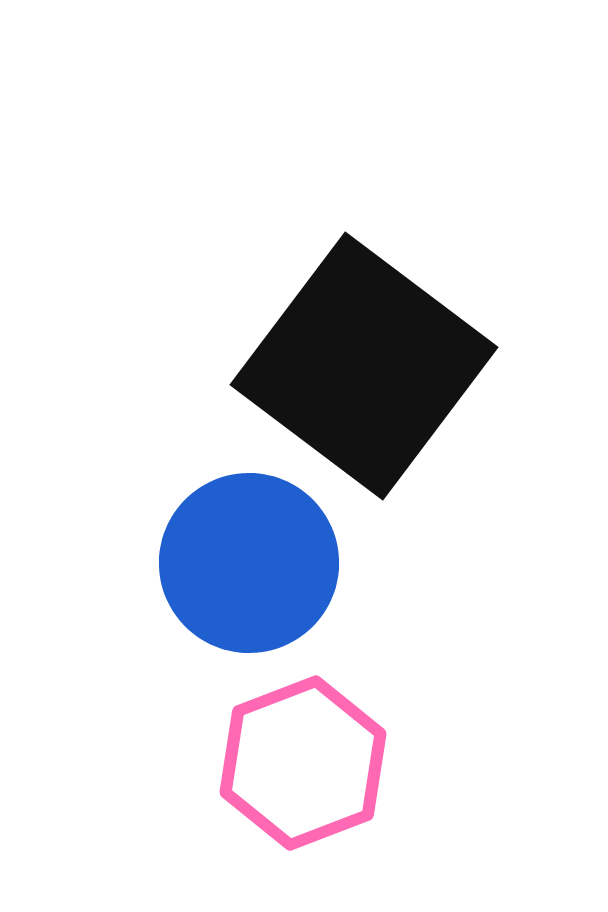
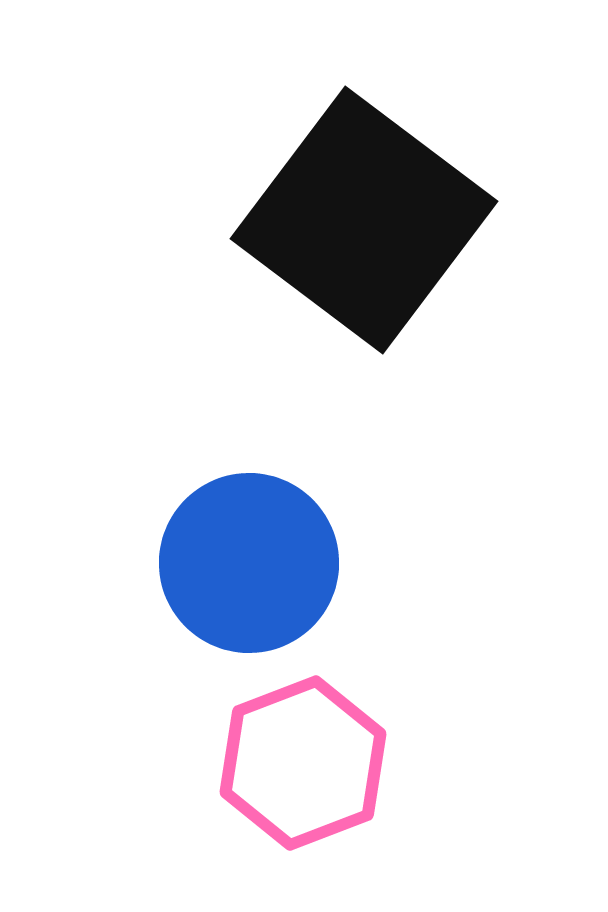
black square: moved 146 px up
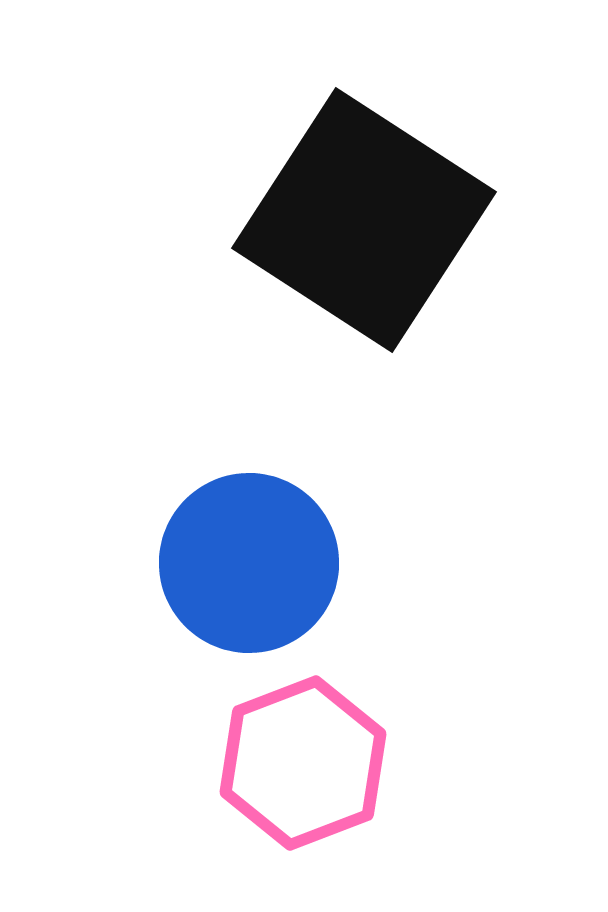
black square: rotated 4 degrees counterclockwise
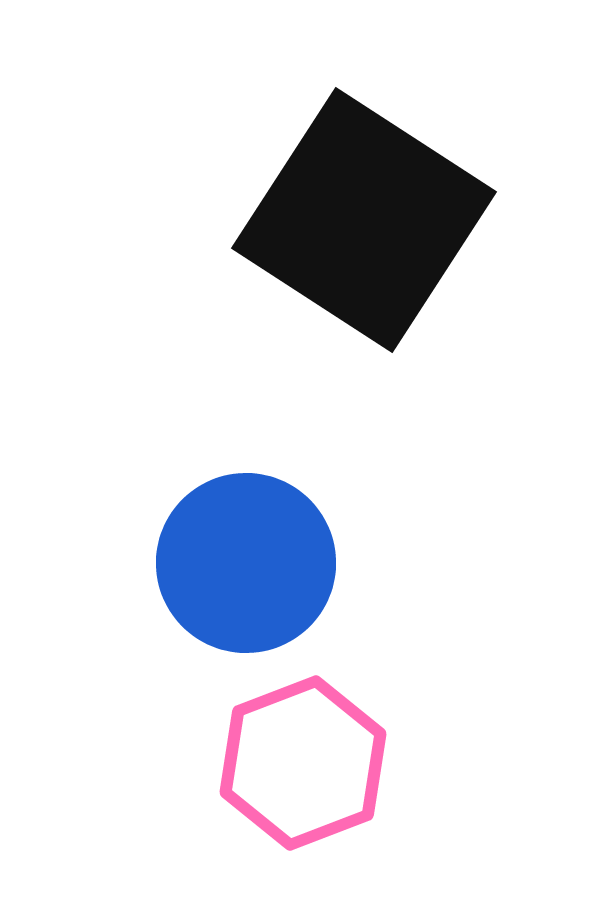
blue circle: moved 3 px left
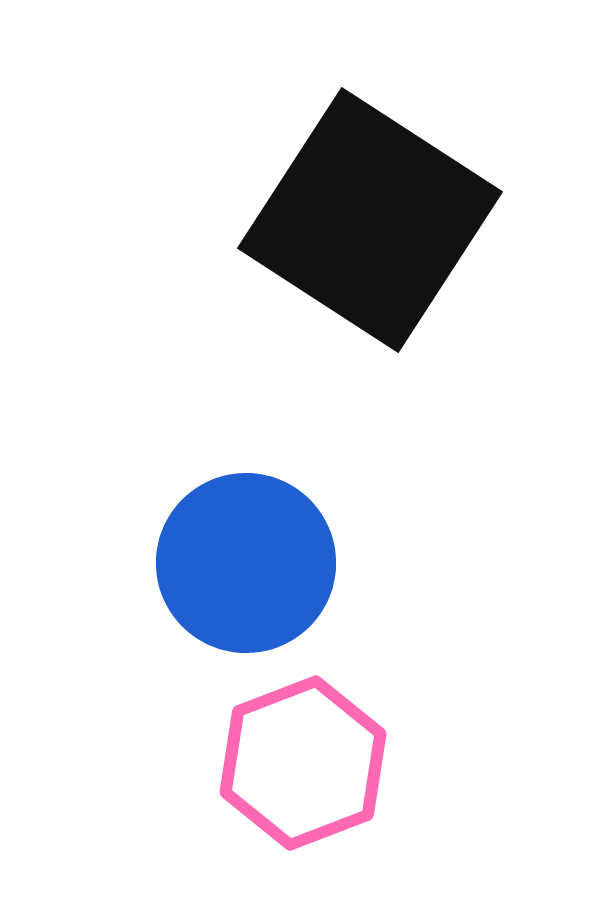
black square: moved 6 px right
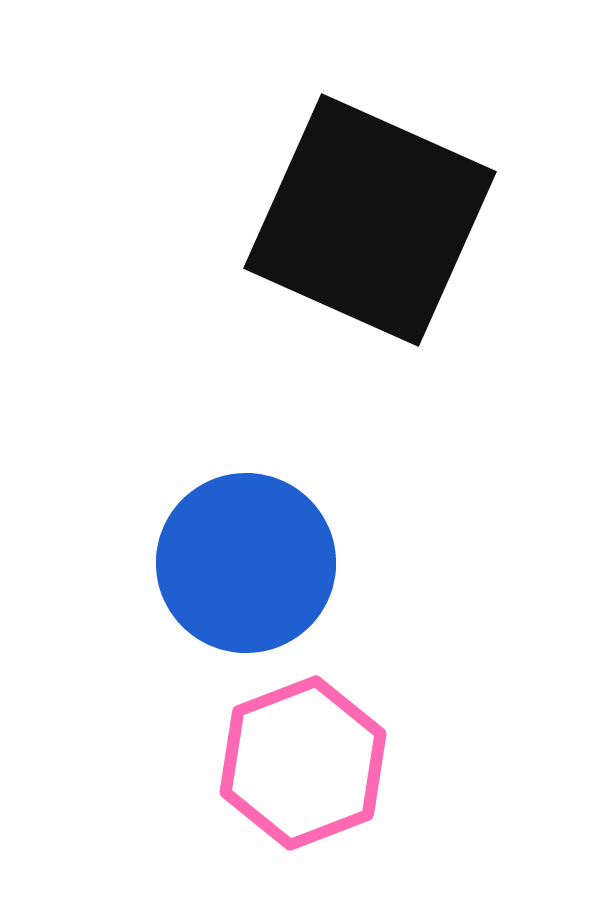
black square: rotated 9 degrees counterclockwise
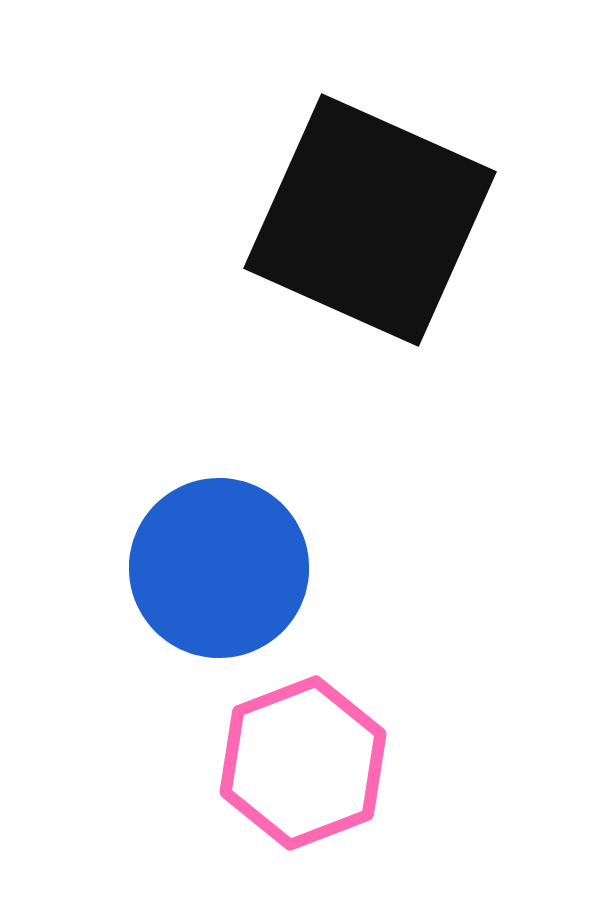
blue circle: moved 27 px left, 5 px down
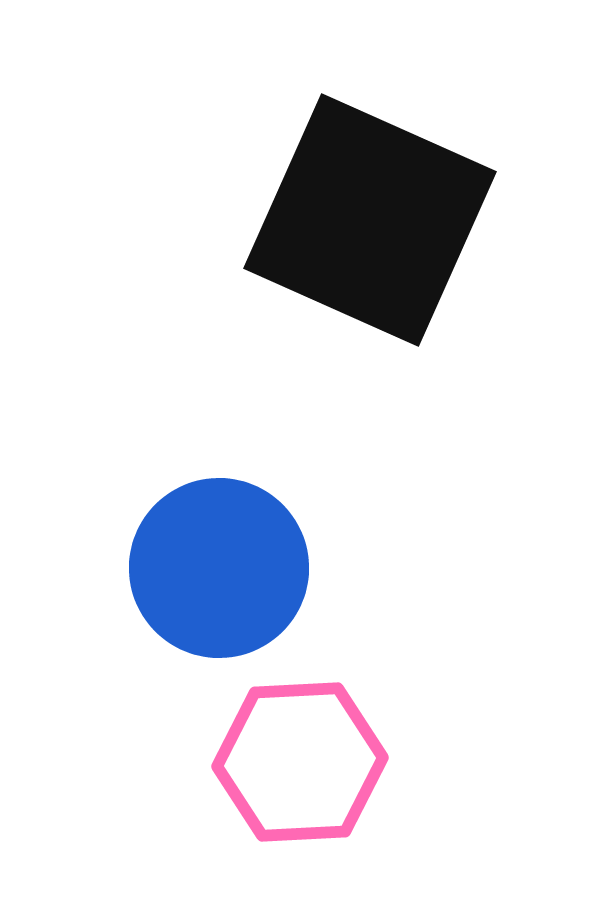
pink hexagon: moved 3 px left, 1 px up; rotated 18 degrees clockwise
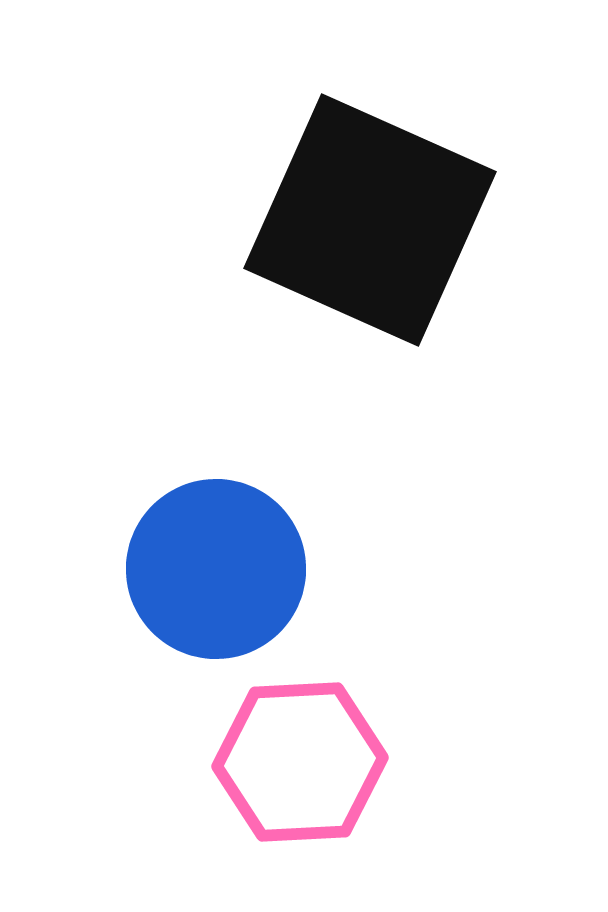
blue circle: moved 3 px left, 1 px down
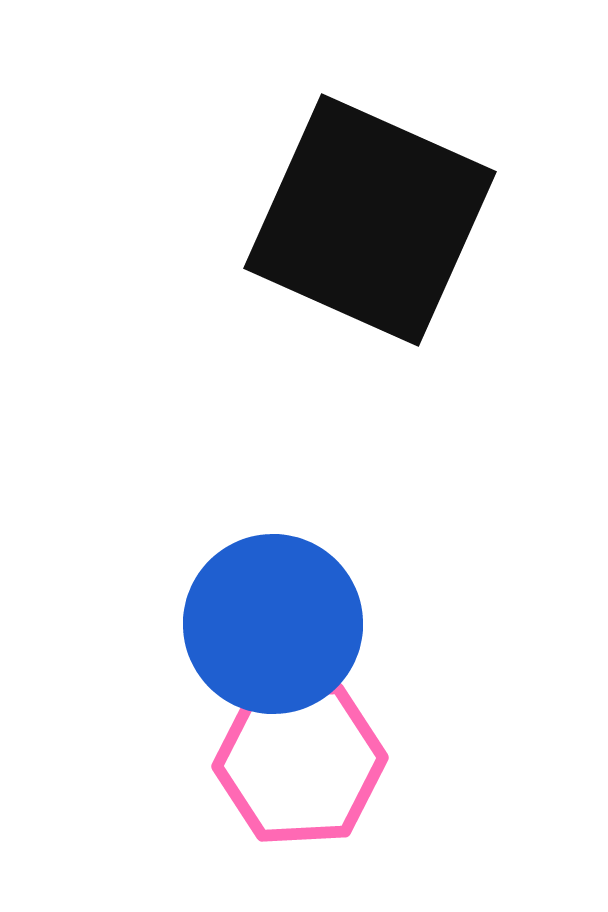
blue circle: moved 57 px right, 55 px down
